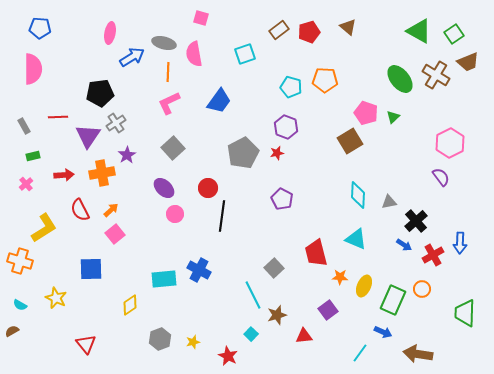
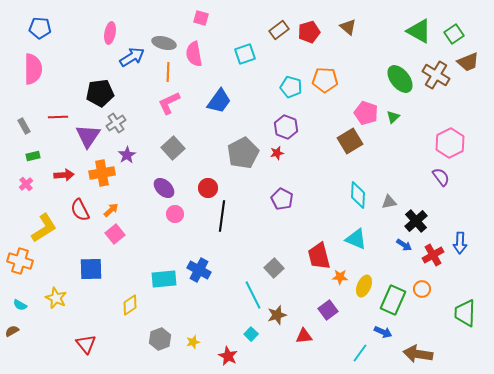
red trapezoid at (316, 253): moved 3 px right, 3 px down
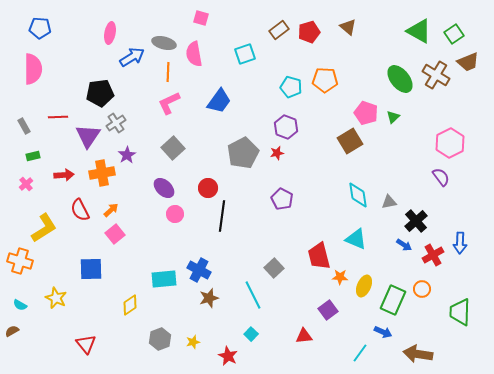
cyan diamond at (358, 195): rotated 12 degrees counterclockwise
green trapezoid at (465, 313): moved 5 px left, 1 px up
brown star at (277, 315): moved 68 px left, 17 px up
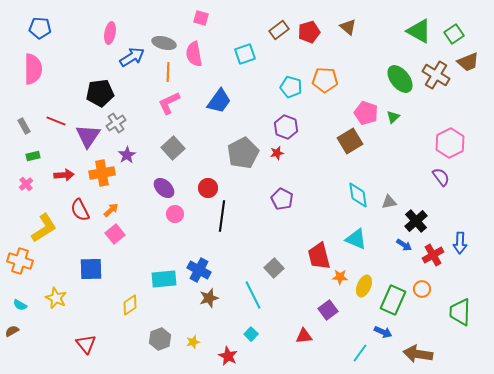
red line at (58, 117): moved 2 px left, 4 px down; rotated 24 degrees clockwise
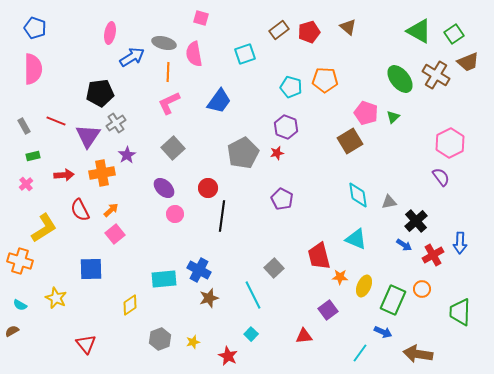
blue pentagon at (40, 28): moved 5 px left; rotated 15 degrees clockwise
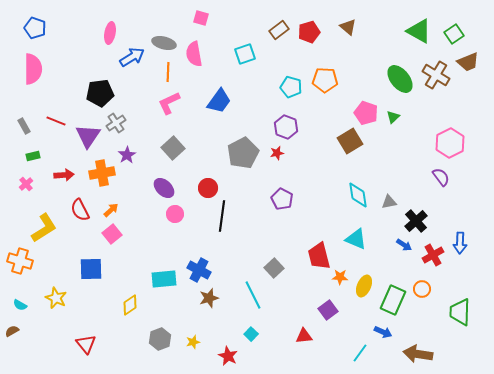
pink square at (115, 234): moved 3 px left
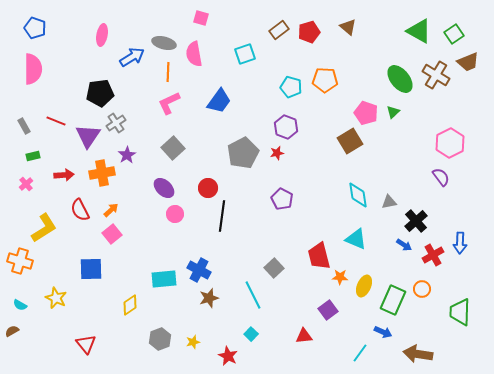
pink ellipse at (110, 33): moved 8 px left, 2 px down
green triangle at (393, 117): moved 5 px up
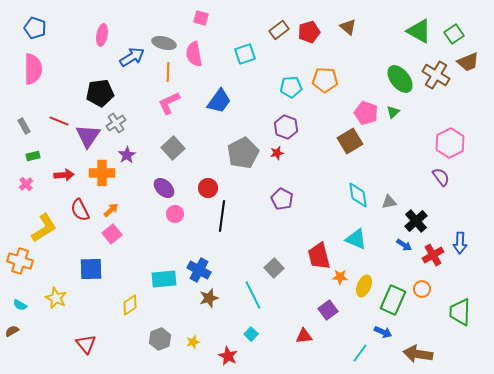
cyan pentagon at (291, 87): rotated 20 degrees counterclockwise
red line at (56, 121): moved 3 px right
orange cross at (102, 173): rotated 10 degrees clockwise
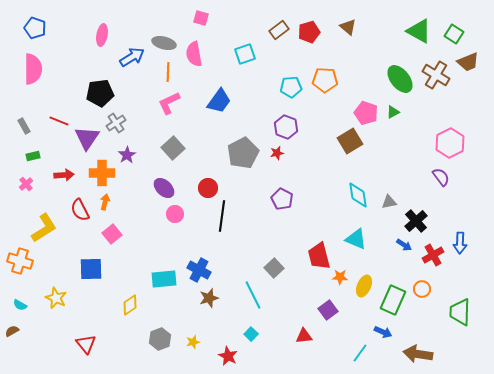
green square at (454, 34): rotated 24 degrees counterclockwise
green triangle at (393, 112): rotated 16 degrees clockwise
purple triangle at (88, 136): moved 1 px left, 2 px down
orange arrow at (111, 210): moved 6 px left, 8 px up; rotated 35 degrees counterclockwise
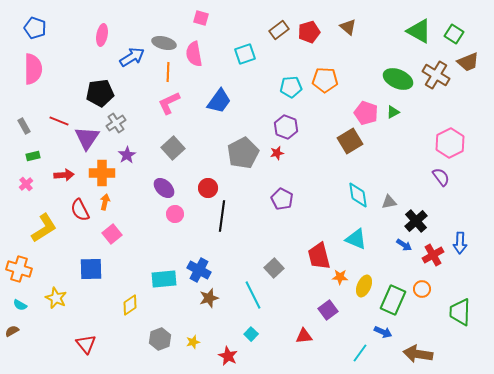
green ellipse at (400, 79): moved 2 px left; rotated 28 degrees counterclockwise
orange cross at (20, 261): moved 1 px left, 8 px down
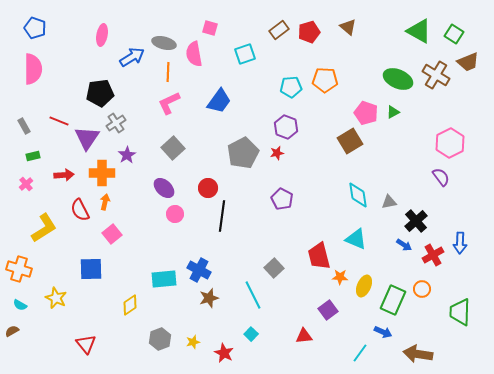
pink square at (201, 18): moved 9 px right, 10 px down
red star at (228, 356): moved 4 px left, 3 px up
